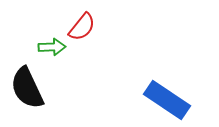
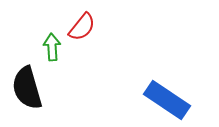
green arrow: rotated 92 degrees counterclockwise
black semicircle: rotated 9 degrees clockwise
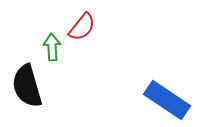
black semicircle: moved 2 px up
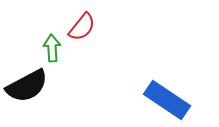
green arrow: moved 1 px down
black semicircle: rotated 102 degrees counterclockwise
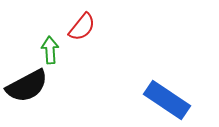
green arrow: moved 2 px left, 2 px down
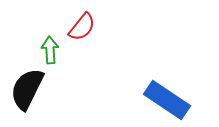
black semicircle: moved 3 px down; rotated 144 degrees clockwise
